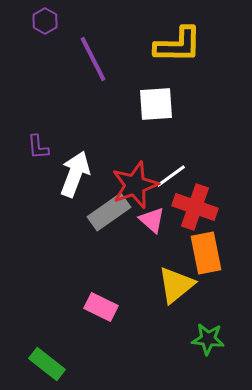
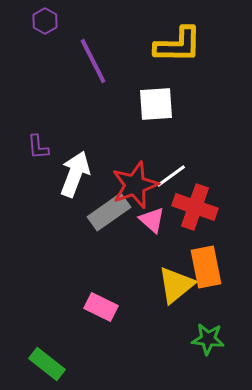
purple line: moved 2 px down
orange rectangle: moved 14 px down
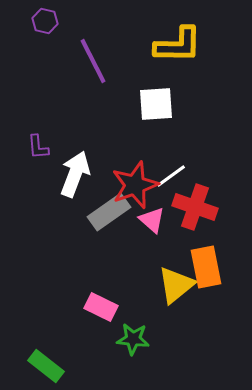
purple hexagon: rotated 15 degrees counterclockwise
green star: moved 75 px left
green rectangle: moved 1 px left, 2 px down
